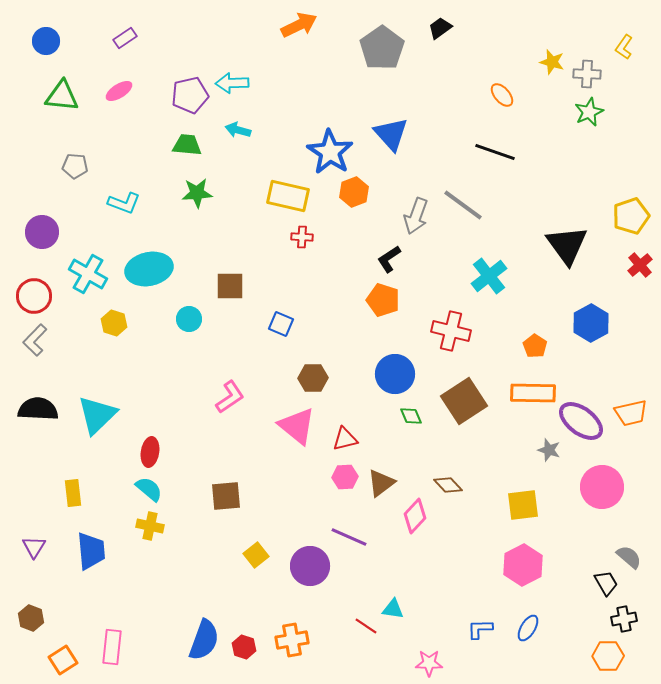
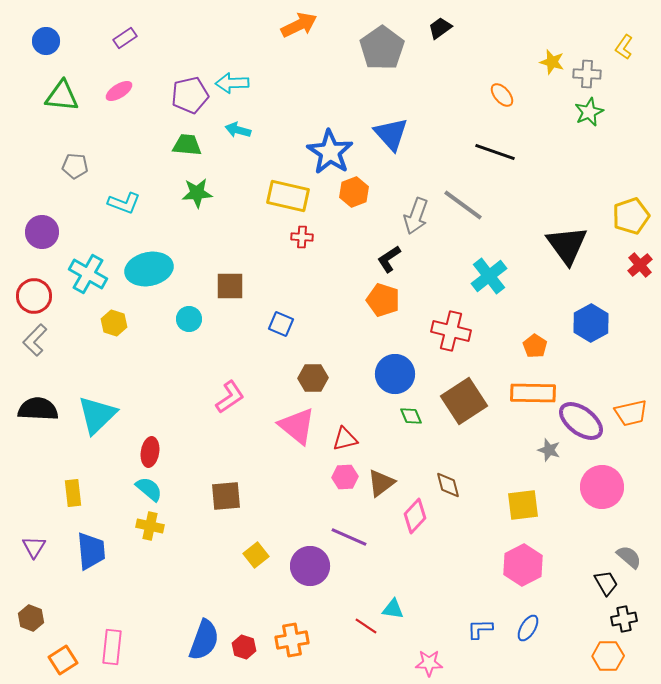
brown diamond at (448, 485): rotated 28 degrees clockwise
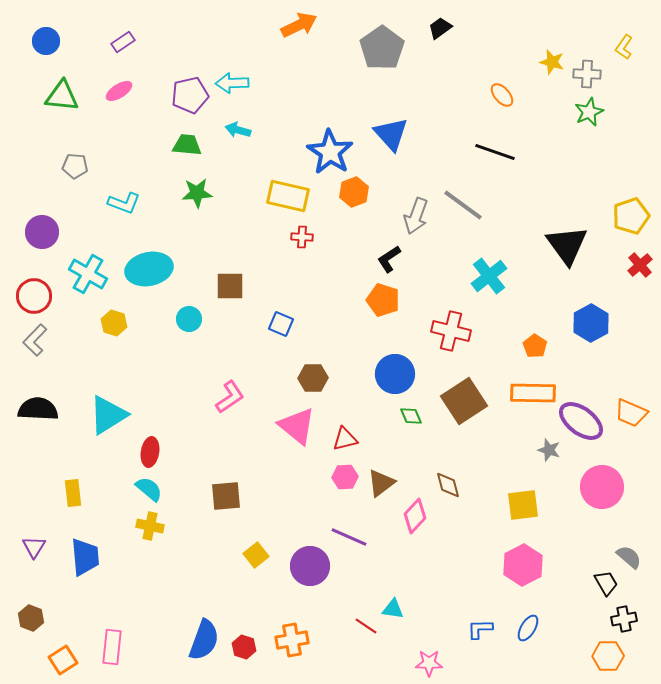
purple rectangle at (125, 38): moved 2 px left, 4 px down
orange trapezoid at (631, 413): rotated 36 degrees clockwise
cyan triangle at (97, 415): moved 11 px right; rotated 12 degrees clockwise
blue trapezoid at (91, 551): moved 6 px left, 6 px down
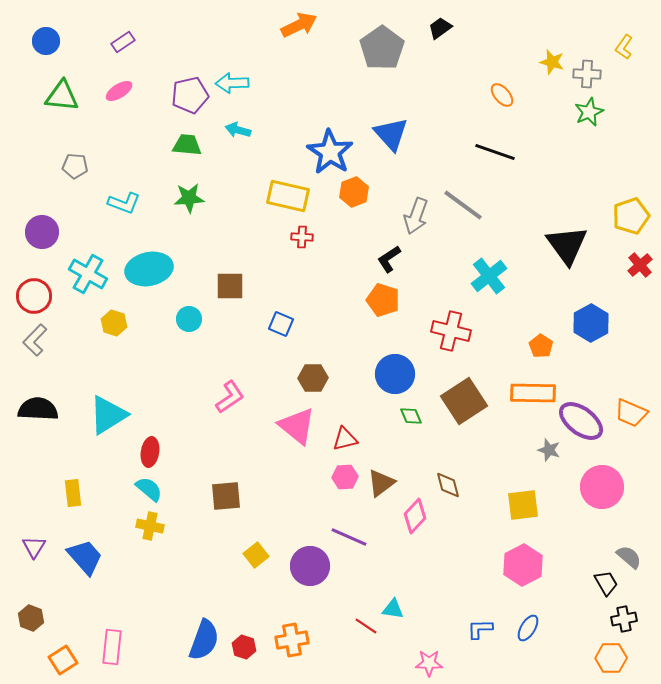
green star at (197, 193): moved 8 px left, 5 px down
orange pentagon at (535, 346): moved 6 px right
blue trapezoid at (85, 557): rotated 36 degrees counterclockwise
orange hexagon at (608, 656): moved 3 px right, 2 px down
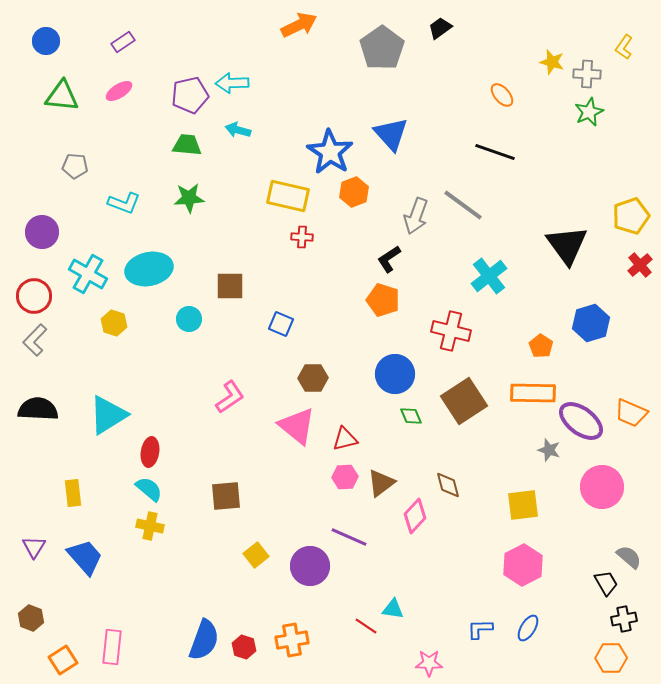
blue hexagon at (591, 323): rotated 12 degrees clockwise
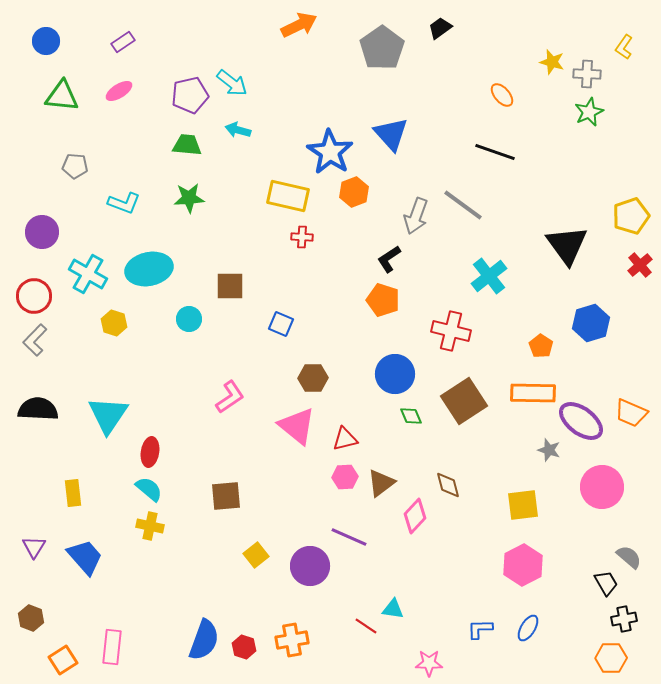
cyan arrow at (232, 83): rotated 140 degrees counterclockwise
cyan triangle at (108, 415): rotated 24 degrees counterclockwise
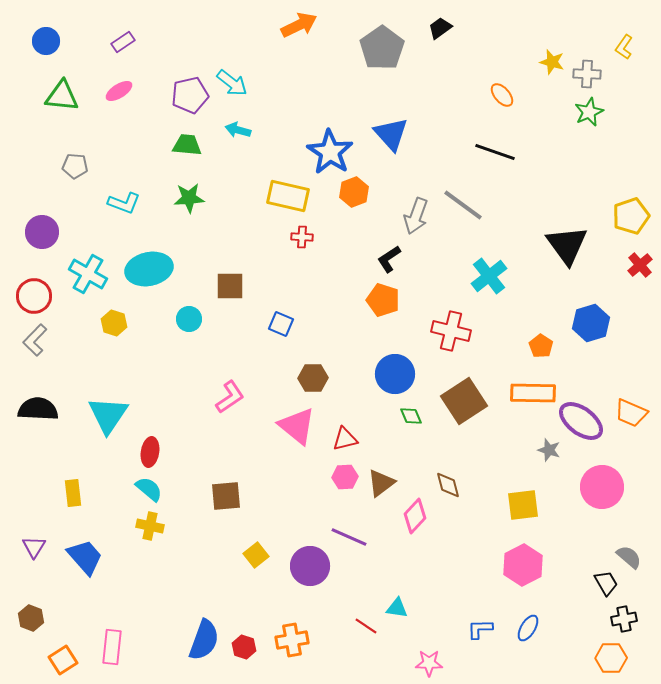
cyan triangle at (393, 609): moved 4 px right, 1 px up
